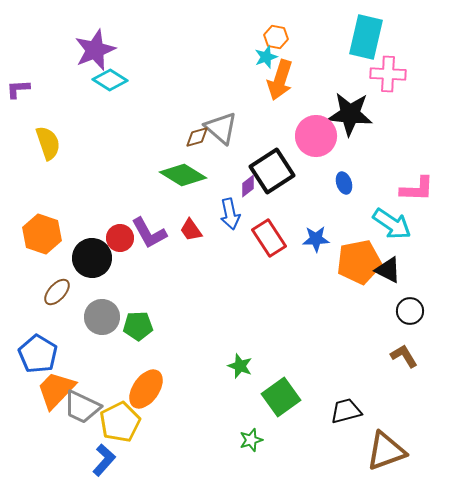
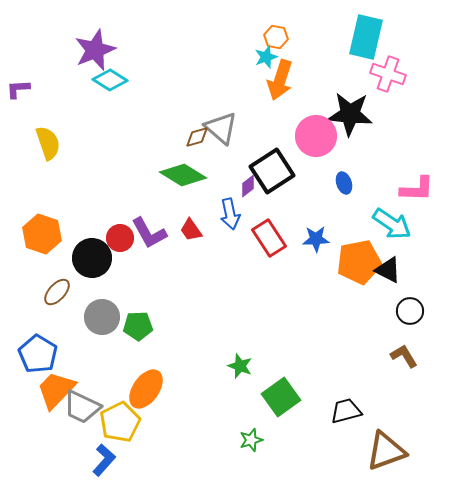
pink cross at (388, 74): rotated 16 degrees clockwise
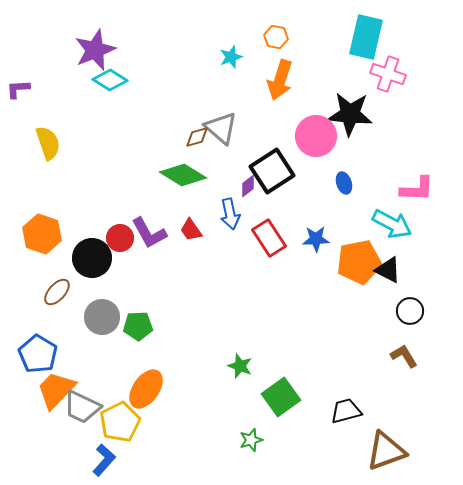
cyan star at (266, 57): moved 35 px left
cyan arrow at (392, 224): rotated 6 degrees counterclockwise
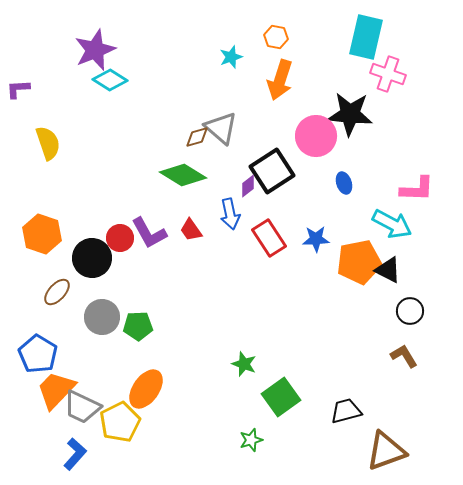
green star at (240, 366): moved 4 px right, 2 px up
blue L-shape at (104, 460): moved 29 px left, 6 px up
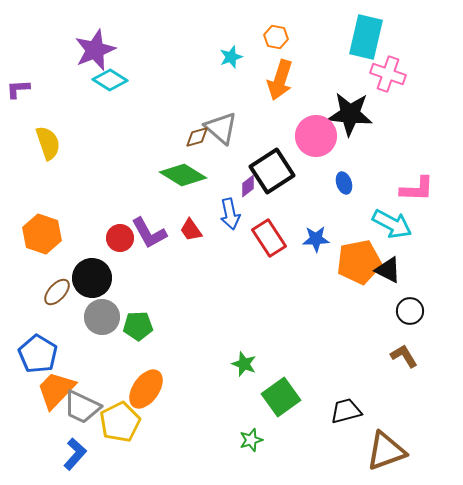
black circle at (92, 258): moved 20 px down
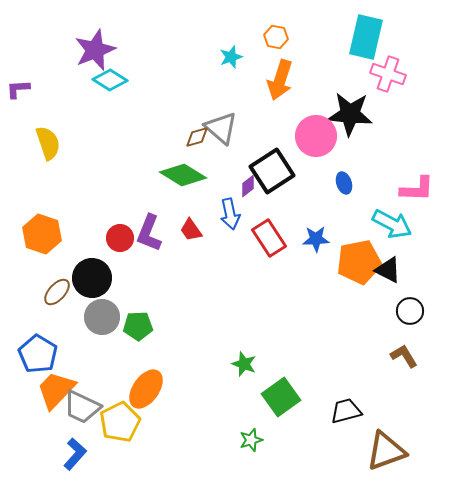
purple L-shape at (149, 233): rotated 51 degrees clockwise
